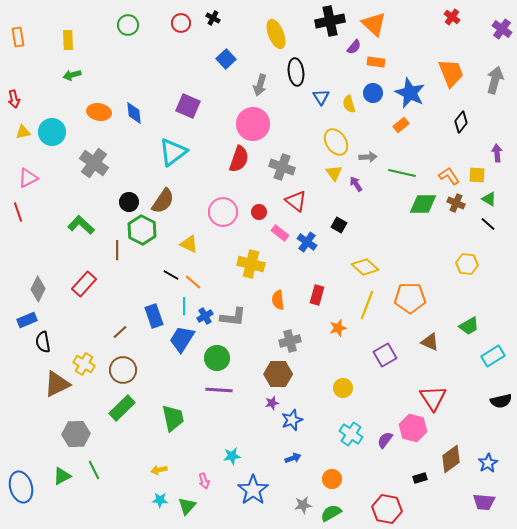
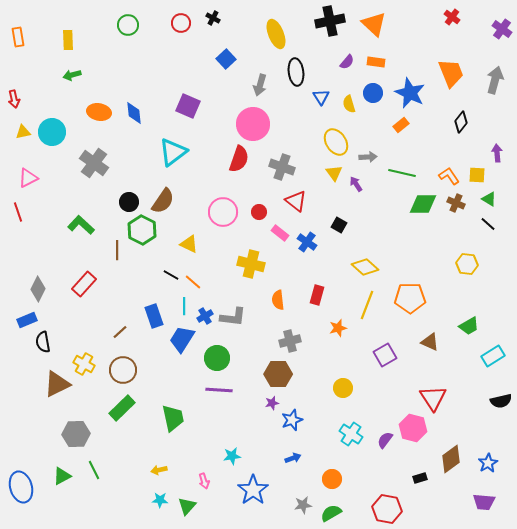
purple semicircle at (354, 47): moved 7 px left, 15 px down
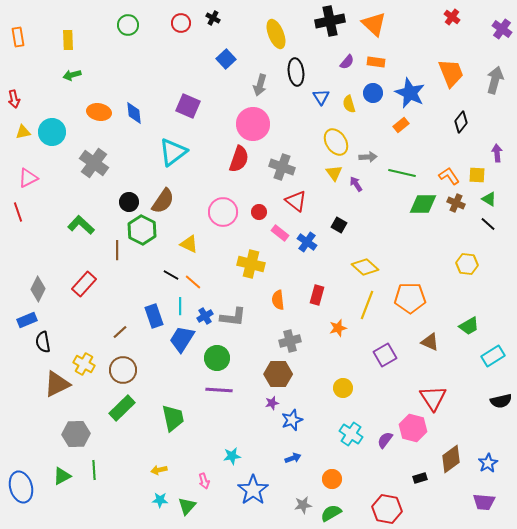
cyan line at (184, 306): moved 4 px left
green line at (94, 470): rotated 24 degrees clockwise
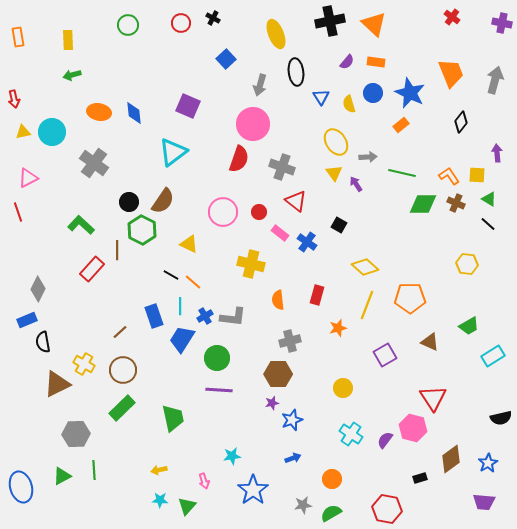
purple cross at (502, 29): moved 6 px up; rotated 24 degrees counterclockwise
red rectangle at (84, 284): moved 8 px right, 15 px up
black semicircle at (501, 401): moved 17 px down
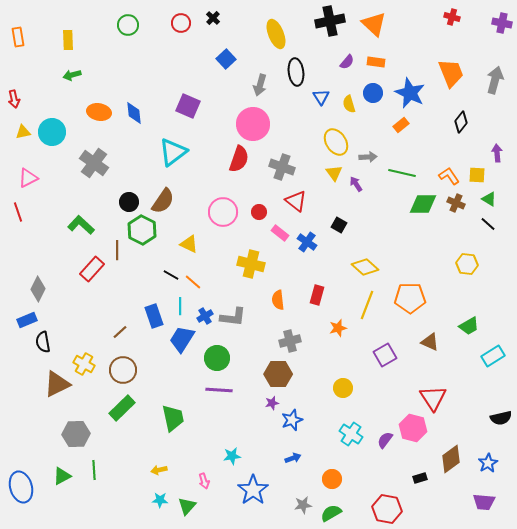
red cross at (452, 17): rotated 21 degrees counterclockwise
black cross at (213, 18): rotated 16 degrees clockwise
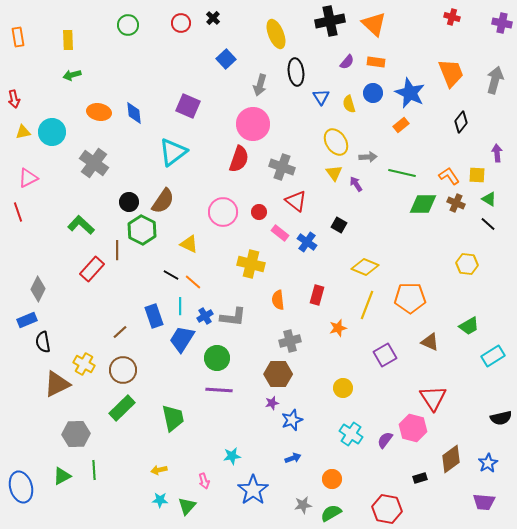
yellow diamond at (365, 267): rotated 20 degrees counterclockwise
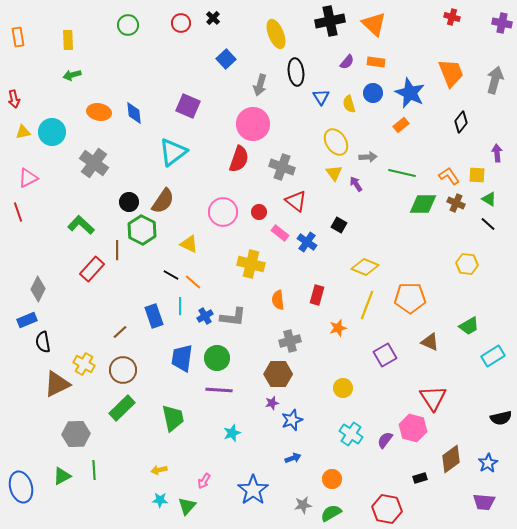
blue trapezoid at (182, 339): moved 19 px down; rotated 24 degrees counterclockwise
cyan star at (232, 456): moved 23 px up; rotated 12 degrees counterclockwise
pink arrow at (204, 481): rotated 49 degrees clockwise
